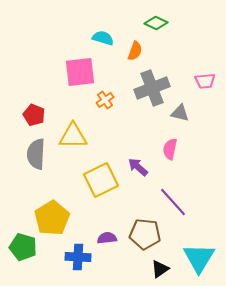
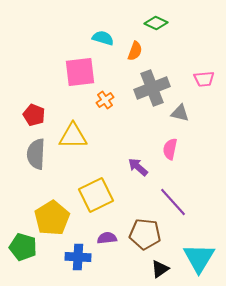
pink trapezoid: moved 1 px left, 2 px up
yellow square: moved 5 px left, 15 px down
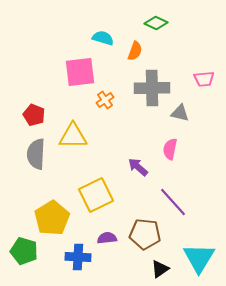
gray cross: rotated 20 degrees clockwise
green pentagon: moved 1 px right, 4 px down
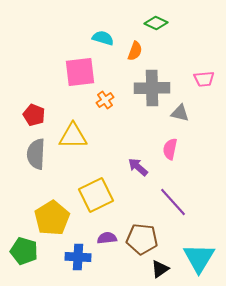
brown pentagon: moved 3 px left, 5 px down
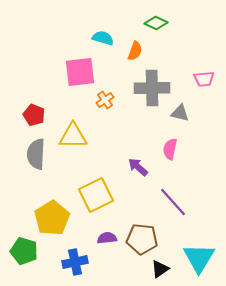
blue cross: moved 3 px left, 5 px down; rotated 15 degrees counterclockwise
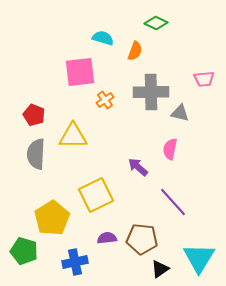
gray cross: moved 1 px left, 4 px down
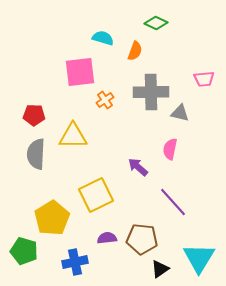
red pentagon: rotated 20 degrees counterclockwise
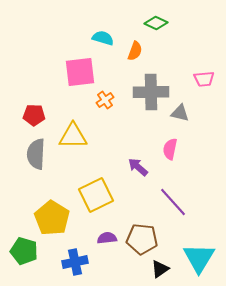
yellow pentagon: rotated 8 degrees counterclockwise
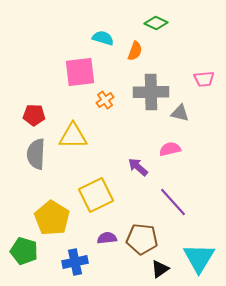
pink semicircle: rotated 65 degrees clockwise
